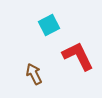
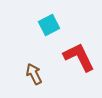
red L-shape: moved 1 px right, 1 px down
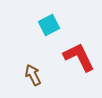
brown arrow: moved 1 px left, 1 px down
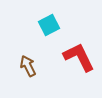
brown arrow: moved 5 px left, 9 px up
